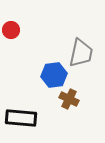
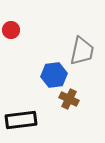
gray trapezoid: moved 1 px right, 2 px up
black rectangle: moved 2 px down; rotated 12 degrees counterclockwise
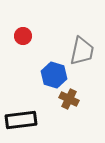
red circle: moved 12 px right, 6 px down
blue hexagon: rotated 25 degrees clockwise
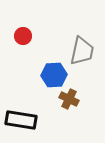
blue hexagon: rotated 20 degrees counterclockwise
black rectangle: rotated 16 degrees clockwise
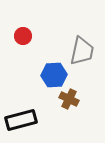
black rectangle: rotated 24 degrees counterclockwise
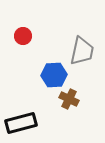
black rectangle: moved 3 px down
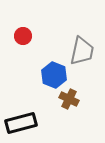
blue hexagon: rotated 25 degrees clockwise
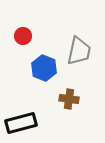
gray trapezoid: moved 3 px left
blue hexagon: moved 10 px left, 7 px up
brown cross: rotated 18 degrees counterclockwise
